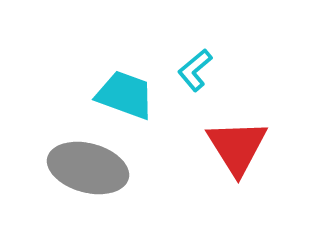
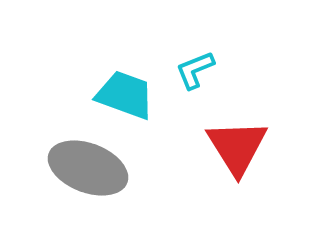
cyan L-shape: rotated 18 degrees clockwise
gray ellipse: rotated 6 degrees clockwise
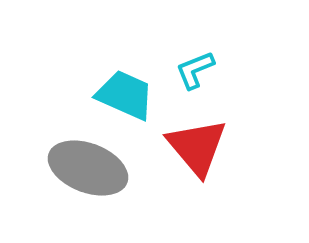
cyan trapezoid: rotated 4 degrees clockwise
red triangle: moved 40 px left; rotated 8 degrees counterclockwise
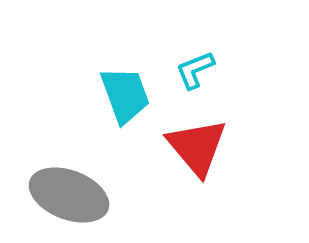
cyan trapezoid: rotated 46 degrees clockwise
gray ellipse: moved 19 px left, 27 px down
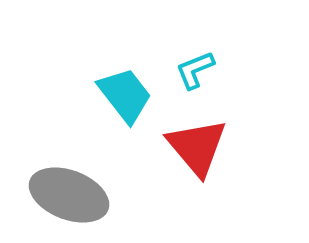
cyan trapezoid: rotated 18 degrees counterclockwise
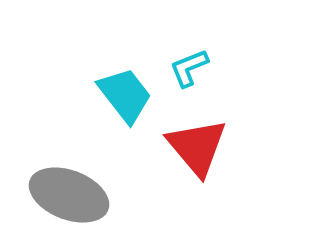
cyan L-shape: moved 6 px left, 2 px up
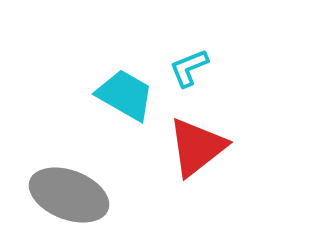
cyan trapezoid: rotated 22 degrees counterclockwise
red triangle: rotated 32 degrees clockwise
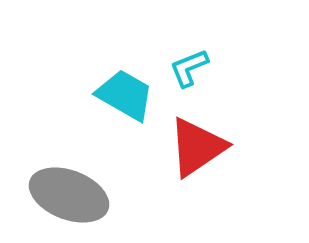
red triangle: rotated 4 degrees clockwise
